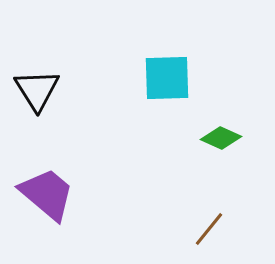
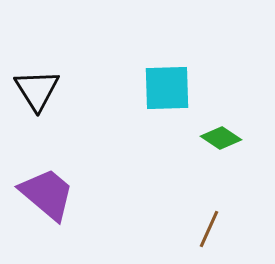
cyan square: moved 10 px down
green diamond: rotated 9 degrees clockwise
brown line: rotated 15 degrees counterclockwise
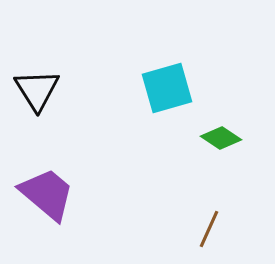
cyan square: rotated 14 degrees counterclockwise
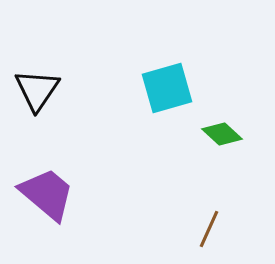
black triangle: rotated 6 degrees clockwise
green diamond: moved 1 px right, 4 px up; rotated 9 degrees clockwise
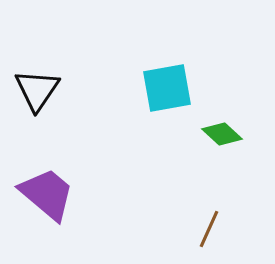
cyan square: rotated 6 degrees clockwise
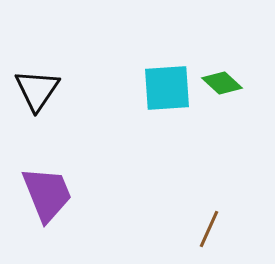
cyan square: rotated 6 degrees clockwise
green diamond: moved 51 px up
purple trapezoid: rotated 28 degrees clockwise
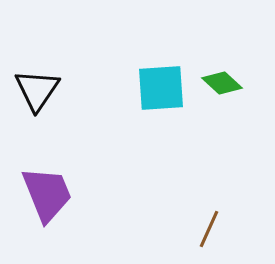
cyan square: moved 6 px left
